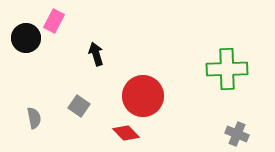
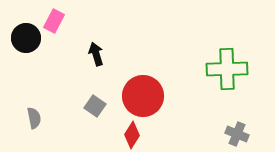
gray square: moved 16 px right
red diamond: moved 6 px right, 2 px down; rotated 76 degrees clockwise
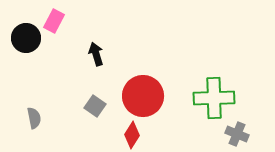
green cross: moved 13 px left, 29 px down
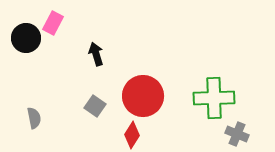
pink rectangle: moved 1 px left, 2 px down
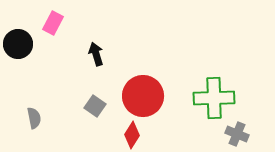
black circle: moved 8 px left, 6 px down
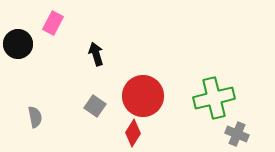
green cross: rotated 12 degrees counterclockwise
gray semicircle: moved 1 px right, 1 px up
red diamond: moved 1 px right, 2 px up
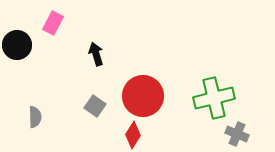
black circle: moved 1 px left, 1 px down
gray semicircle: rotated 10 degrees clockwise
red diamond: moved 2 px down
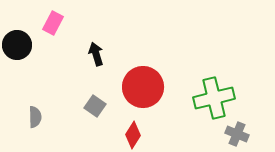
red circle: moved 9 px up
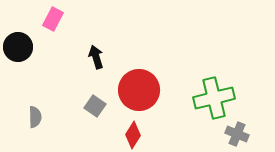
pink rectangle: moved 4 px up
black circle: moved 1 px right, 2 px down
black arrow: moved 3 px down
red circle: moved 4 px left, 3 px down
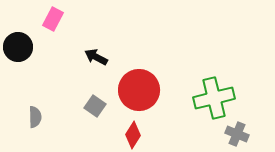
black arrow: rotated 45 degrees counterclockwise
